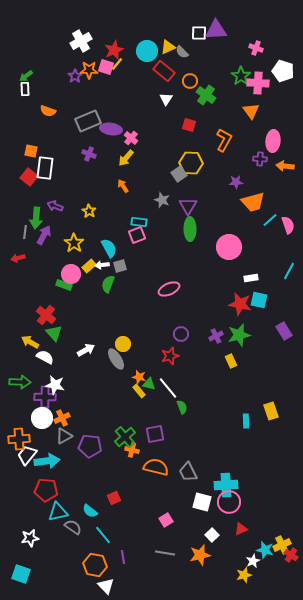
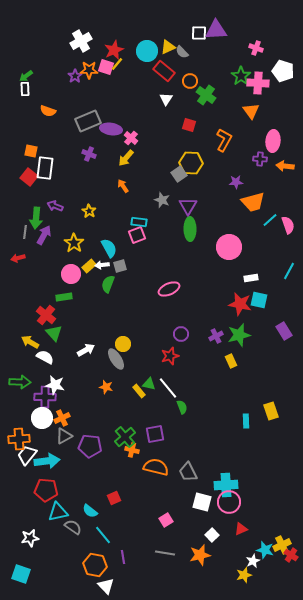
green rectangle at (64, 285): moved 12 px down; rotated 28 degrees counterclockwise
orange star at (139, 377): moved 33 px left, 10 px down
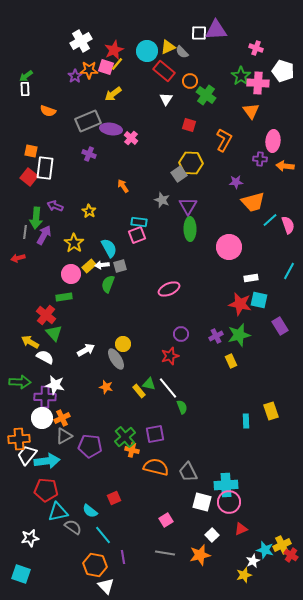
yellow arrow at (126, 158): moved 13 px left, 64 px up; rotated 12 degrees clockwise
purple rectangle at (284, 331): moved 4 px left, 5 px up
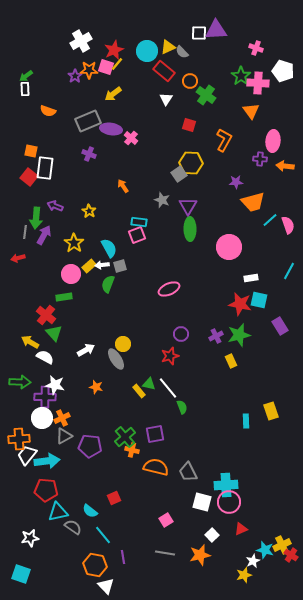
orange star at (106, 387): moved 10 px left
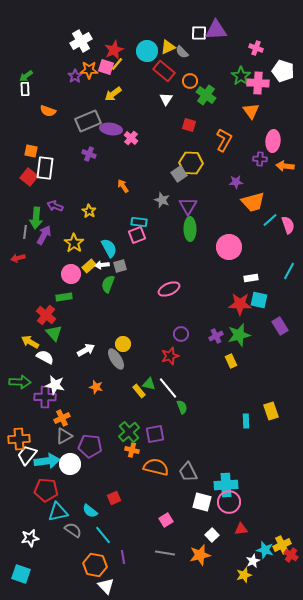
red star at (240, 304): rotated 10 degrees counterclockwise
white circle at (42, 418): moved 28 px right, 46 px down
green cross at (125, 437): moved 4 px right, 5 px up
gray semicircle at (73, 527): moved 3 px down
red triangle at (241, 529): rotated 16 degrees clockwise
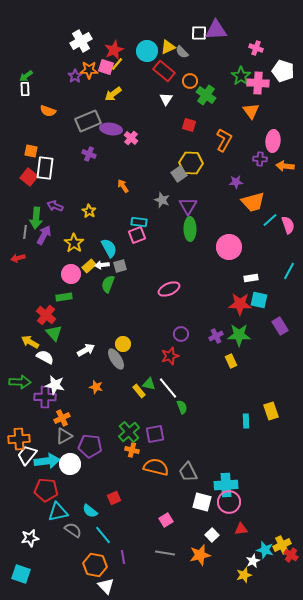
green star at (239, 335): rotated 15 degrees clockwise
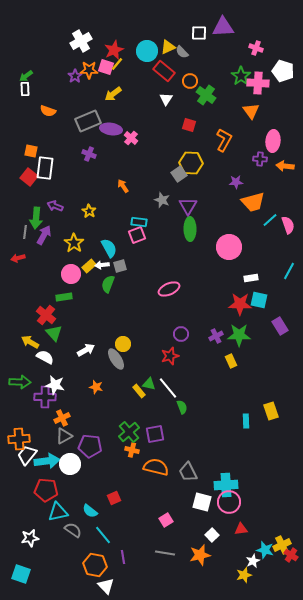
purple triangle at (216, 30): moved 7 px right, 3 px up
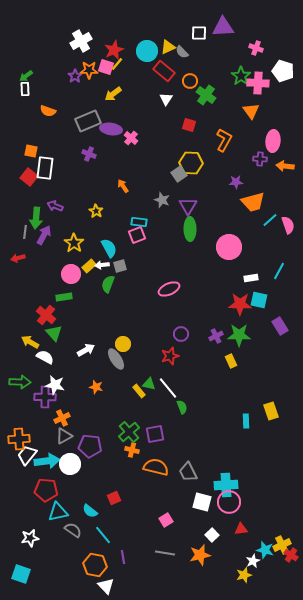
yellow star at (89, 211): moved 7 px right
cyan line at (289, 271): moved 10 px left
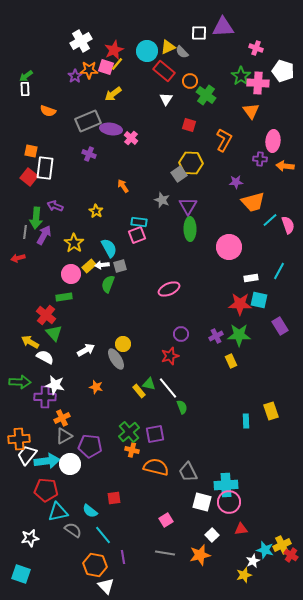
red square at (114, 498): rotated 16 degrees clockwise
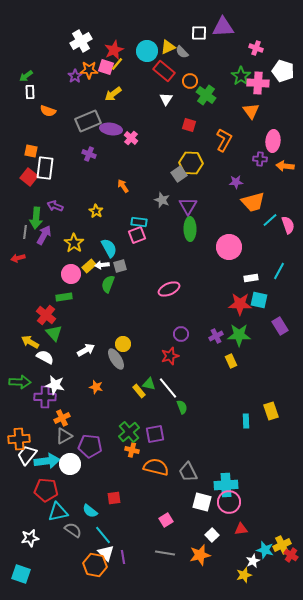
white rectangle at (25, 89): moved 5 px right, 3 px down
white triangle at (106, 586): moved 33 px up
